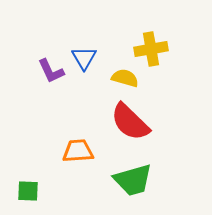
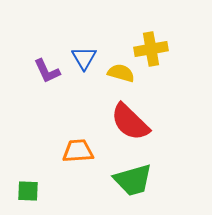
purple L-shape: moved 4 px left
yellow semicircle: moved 4 px left, 5 px up
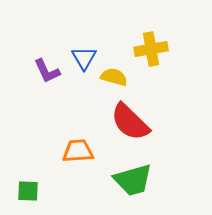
yellow semicircle: moved 7 px left, 4 px down
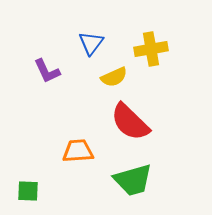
blue triangle: moved 7 px right, 15 px up; rotated 8 degrees clockwise
yellow semicircle: rotated 140 degrees clockwise
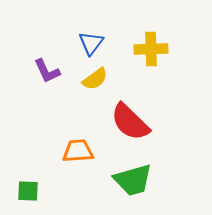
yellow cross: rotated 8 degrees clockwise
yellow semicircle: moved 19 px left, 2 px down; rotated 12 degrees counterclockwise
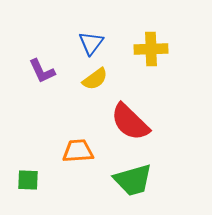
purple L-shape: moved 5 px left
green square: moved 11 px up
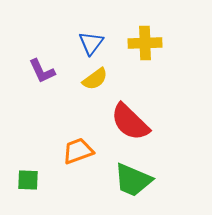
yellow cross: moved 6 px left, 6 px up
orange trapezoid: rotated 16 degrees counterclockwise
green trapezoid: rotated 39 degrees clockwise
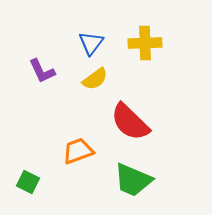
green square: moved 2 px down; rotated 25 degrees clockwise
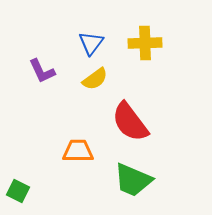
red semicircle: rotated 9 degrees clockwise
orange trapezoid: rotated 20 degrees clockwise
green square: moved 10 px left, 9 px down
